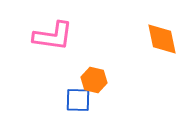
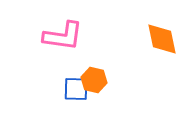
pink L-shape: moved 10 px right
blue square: moved 2 px left, 11 px up
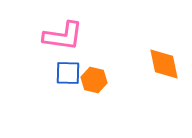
orange diamond: moved 2 px right, 25 px down
blue square: moved 8 px left, 16 px up
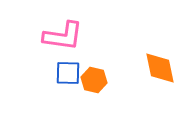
orange diamond: moved 4 px left, 4 px down
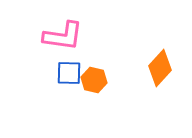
orange diamond: rotated 54 degrees clockwise
blue square: moved 1 px right
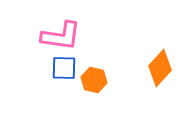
pink L-shape: moved 2 px left
blue square: moved 5 px left, 5 px up
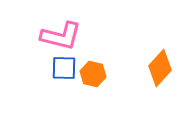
pink L-shape: rotated 6 degrees clockwise
orange hexagon: moved 1 px left, 6 px up
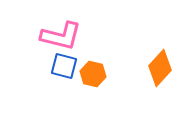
blue square: moved 2 px up; rotated 12 degrees clockwise
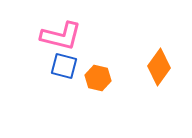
orange diamond: moved 1 px left, 1 px up; rotated 6 degrees counterclockwise
orange hexagon: moved 5 px right, 4 px down
